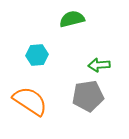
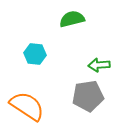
cyan hexagon: moved 2 px left, 1 px up; rotated 10 degrees clockwise
orange semicircle: moved 3 px left, 5 px down
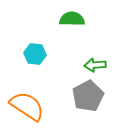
green semicircle: rotated 15 degrees clockwise
green arrow: moved 4 px left
gray pentagon: rotated 20 degrees counterclockwise
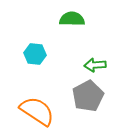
orange semicircle: moved 10 px right, 5 px down
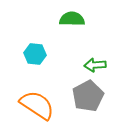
orange semicircle: moved 6 px up
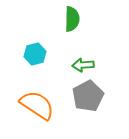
green semicircle: rotated 90 degrees clockwise
cyan hexagon: rotated 20 degrees counterclockwise
green arrow: moved 12 px left
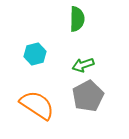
green semicircle: moved 5 px right
green arrow: rotated 15 degrees counterclockwise
